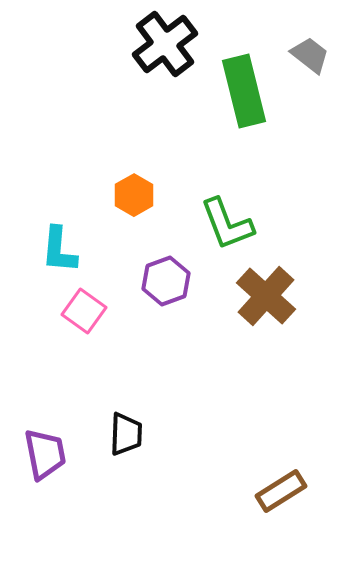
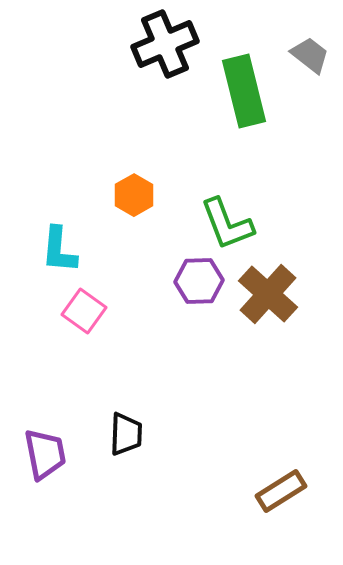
black cross: rotated 14 degrees clockwise
purple hexagon: moved 33 px right; rotated 18 degrees clockwise
brown cross: moved 2 px right, 2 px up
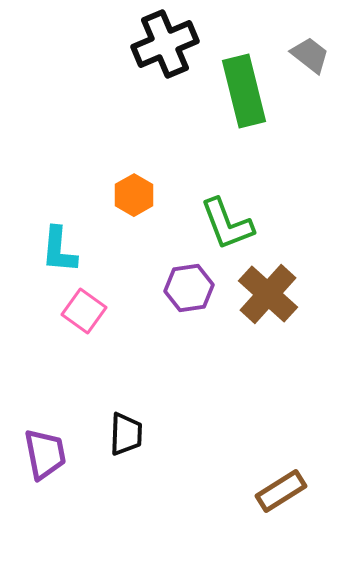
purple hexagon: moved 10 px left, 7 px down; rotated 6 degrees counterclockwise
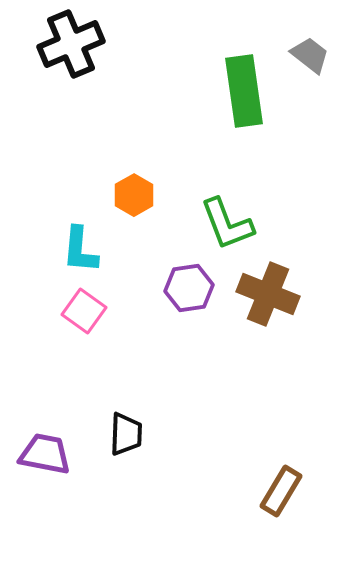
black cross: moved 94 px left
green rectangle: rotated 6 degrees clockwise
cyan L-shape: moved 21 px right
brown cross: rotated 20 degrees counterclockwise
purple trapezoid: rotated 68 degrees counterclockwise
brown rectangle: rotated 27 degrees counterclockwise
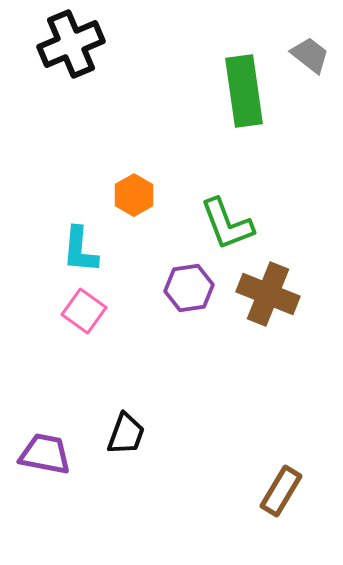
black trapezoid: rotated 18 degrees clockwise
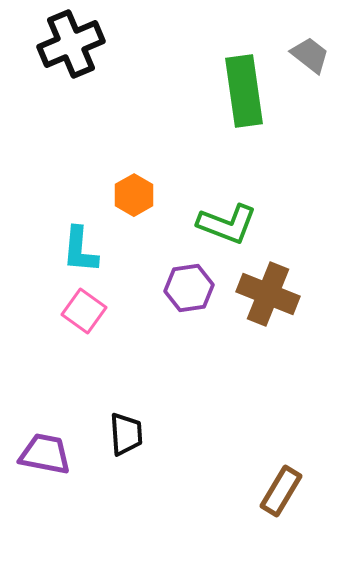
green L-shape: rotated 48 degrees counterclockwise
black trapezoid: rotated 24 degrees counterclockwise
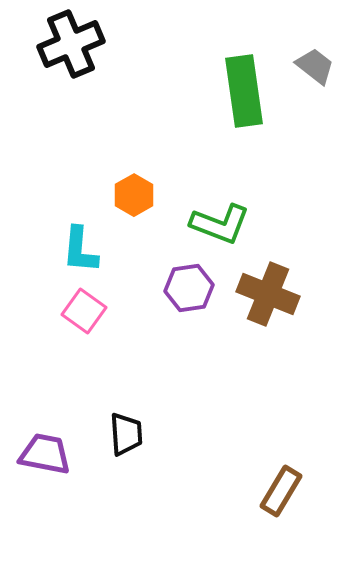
gray trapezoid: moved 5 px right, 11 px down
green L-shape: moved 7 px left
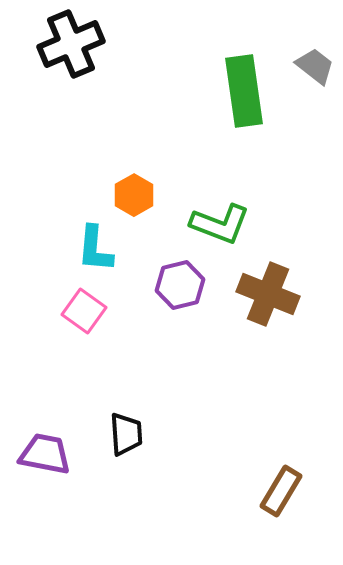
cyan L-shape: moved 15 px right, 1 px up
purple hexagon: moved 9 px left, 3 px up; rotated 6 degrees counterclockwise
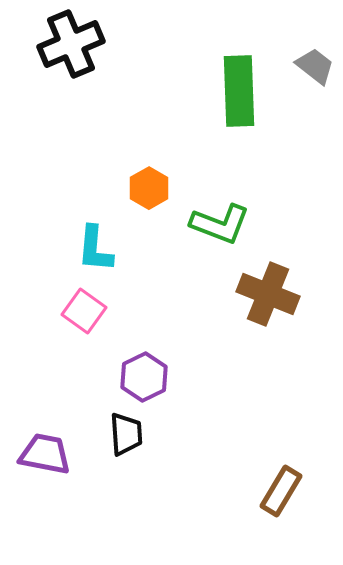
green rectangle: moved 5 px left; rotated 6 degrees clockwise
orange hexagon: moved 15 px right, 7 px up
purple hexagon: moved 36 px left, 92 px down; rotated 12 degrees counterclockwise
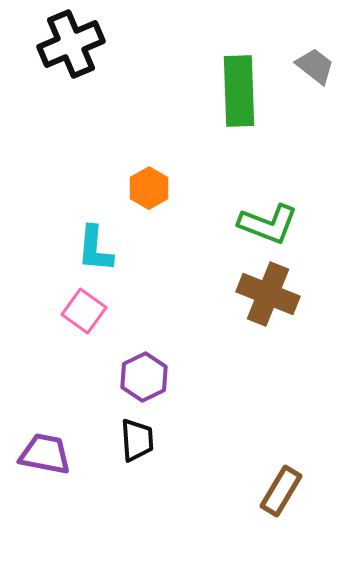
green L-shape: moved 48 px right
black trapezoid: moved 11 px right, 6 px down
